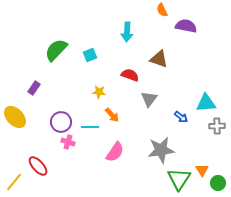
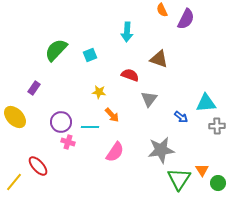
purple semicircle: moved 7 px up; rotated 105 degrees clockwise
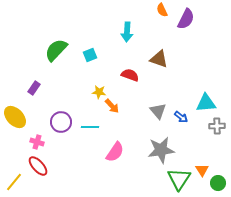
gray triangle: moved 9 px right, 12 px down; rotated 18 degrees counterclockwise
orange arrow: moved 9 px up
pink cross: moved 31 px left
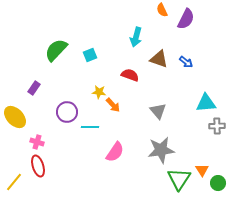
cyan arrow: moved 9 px right, 5 px down; rotated 12 degrees clockwise
orange arrow: moved 1 px right, 1 px up
blue arrow: moved 5 px right, 55 px up
purple circle: moved 6 px right, 10 px up
red ellipse: rotated 25 degrees clockwise
